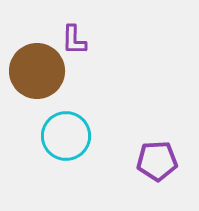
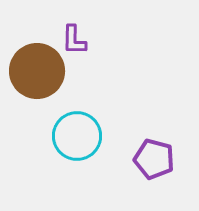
cyan circle: moved 11 px right
purple pentagon: moved 3 px left, 2 px up; rotated 18 degrees clockwise
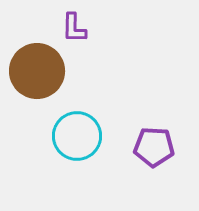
purple L-shape: moved 12 px up
purple pentagon: moved 12 px up; rotated 12 degrees counterclockwise
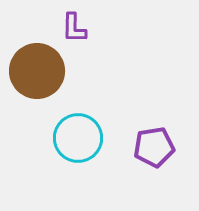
cyan circle: moved 1 px right, 2 px down
purple pentagon: rotated 12 degrees counterclockwise
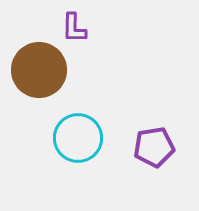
brown circle: moved 2 px right, 1 px up
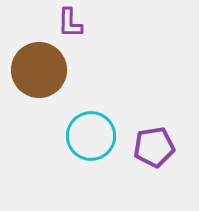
purple L-shape: moved 4 px left, 5 px up
cyan circle: moved 13 px right, 2 px up
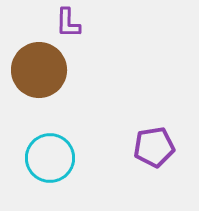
purple L-shape: moved 2 px left
cyan circle: moved 41 px left, 22 px down
